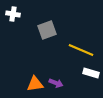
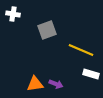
white rectangle: moved 1 px down
purple arrow: moved 1 px down
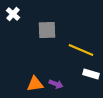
white cross: rotated 32 degrees clockwise
gray square: rotated 18 degrees clockwise
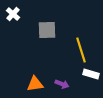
yellow line: rotated 50 degrees clockwise
purple arrow: moved 6 px right
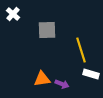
orange triangle: moved 7 px right, 5 px up
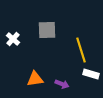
white cross: moved 25 px down
orange triangle: moved 7 px left
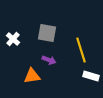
gray square: moved 3 px down; rotated 12 degrees clockwise
white rectangle: moved 2 px down
orange triangle: moved 3 px left, 3 px up
purple arrow: moved 13 px left, 24 px up
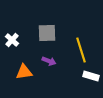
gray square: rotated 12 degrees counterclockwise
white cross: moved 1 px left, 1 px down
purple arrow: moved 1 px down
orange triangle: moved 8 px left, 4 px up
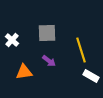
purple arrow: rotated 16 degrees clockwise
white rectangle: rotated 14 degrees clockwise
